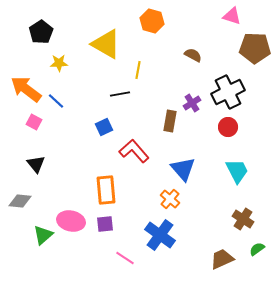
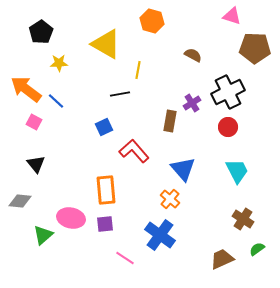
pink ellipse: moved 3 px up
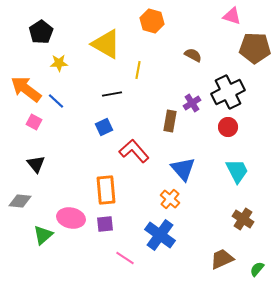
black line: moved 8 px left
green semicircle: moved 20 px down; rotated 14 degrees counterclockwise
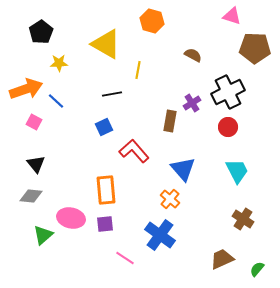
orange arrow: rotated 124 degrees clockwise
gray diamond: moved 11 px right, 5 px up
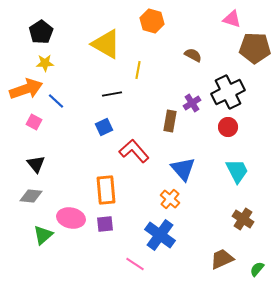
pink triangle: moved 3 px down
yellow star: moved 14 px left
pink line: moved 10 px right, 6 px down
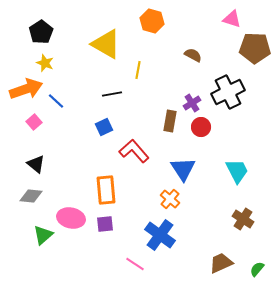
yellow star: rotated 24 degrees clockwise
pink square: rotated 21 degrees clockwise
red circle: moved 27 px left
black triangle: rotated 12 degrees counterclockwise
blue triangle: rotated 8 degrees clockwise
brown trapezoid: moved 1 px left, 4 px down
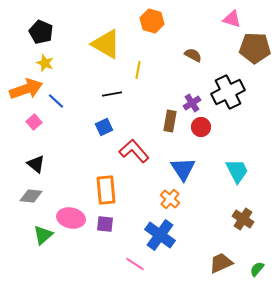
black pentagon: rotated 15 degrees counterclockwise
purple square: rotated 12 degrees clockwise
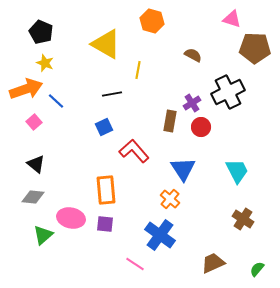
gray diamond: moved 2 px right, 1 px down
brown trapezoid: moved 8 px left
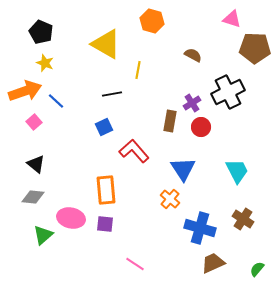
orange arrow: moved 1 px left, 2 px down
blue cross: moved 40 px right, 7 px up; rotated 20 degrees counterclockwise
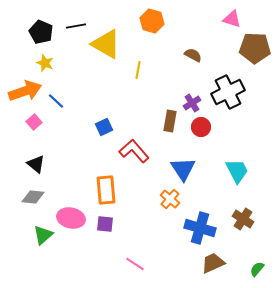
black line: moved 36 px left, 68 px up
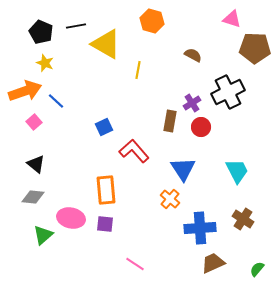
blue cross: rotated 20 degrees counterclockwise
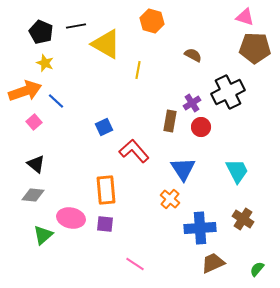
pink triangle: moved 13 px right, 2 px up
gray diamond: moved 2 px up
